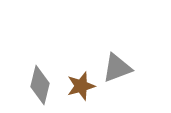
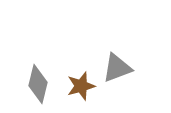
gray diamond: moved 2 px left, 1 px up
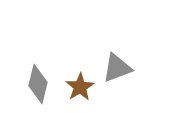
brown star: moved 1 px left, 1 px down; rotated 16 degrees counterclockwise
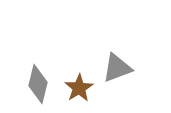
brown star: moved 1 px left, 1 px down
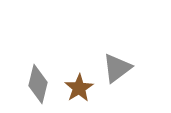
gray triangle: rotated 16 degrees counterclockwise
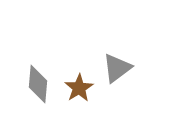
gray diamond: rotated 9 degrees counterclockwise
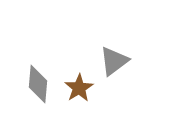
gray triangle: moved 3 px left, 7 px up
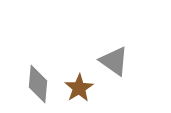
gray triangle: rotated 48 degrees counterclockwise
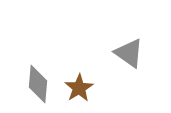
gray triangle: moved 15 px right, 8 px up
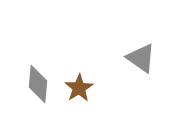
gray triangle: moved 12 px right, 5 px down
